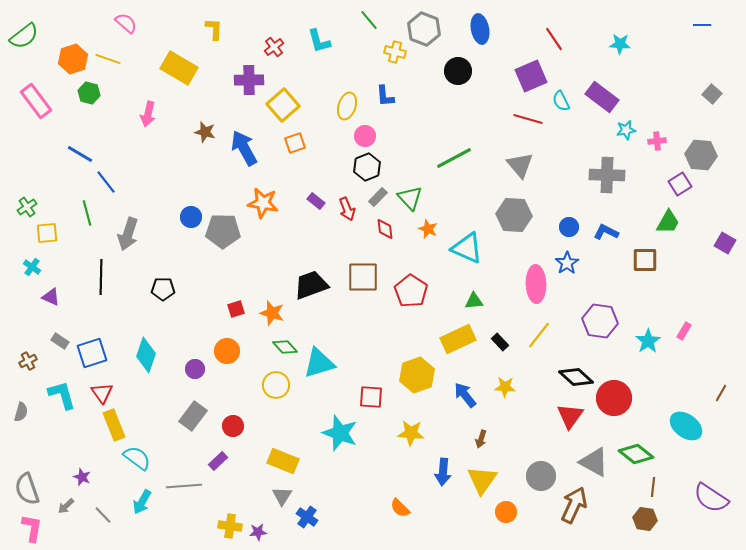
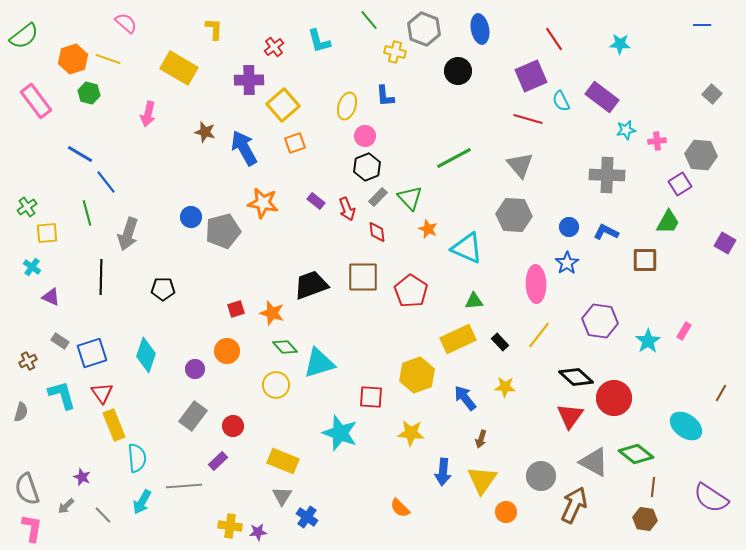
red diamond at (385, 229): moved 8 px left, 3 px down
gray pentagon at (223, 231): rotated 16 degrees counterclockwise
blue arrow at (465, 395): moved 3 px down
cyan semicircle at (137, 458): rotated 48 degrees clockwise
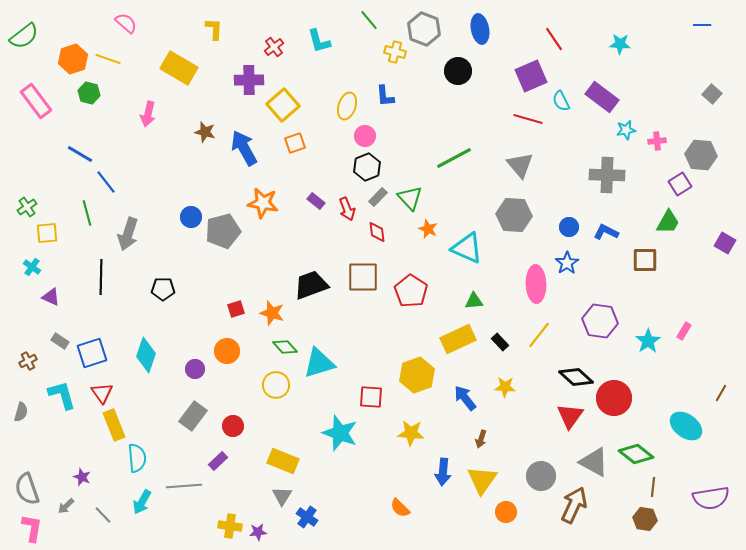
purple semicircle at (711, 498): rotated 42 degrees counterclockwise
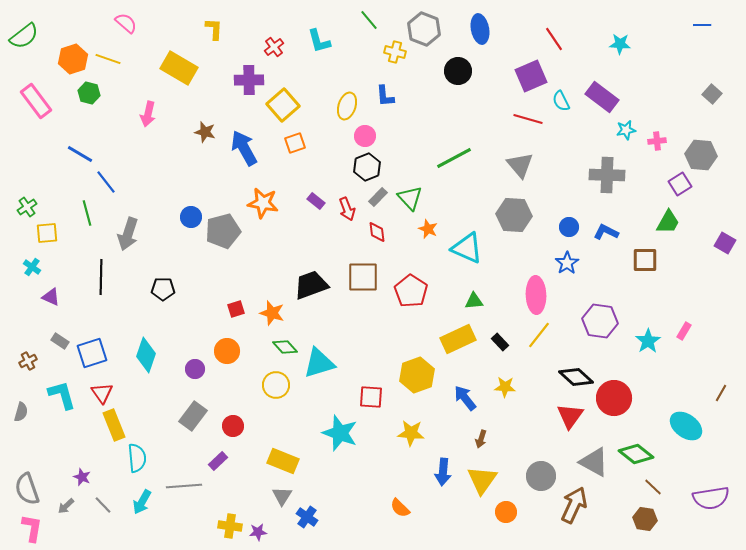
pink ellipse at (536, 284): moved 11 px down
brown line at (653, 487): rotated 54 degrees counterclockwise
gray line at (103, 515): moved 10 px up
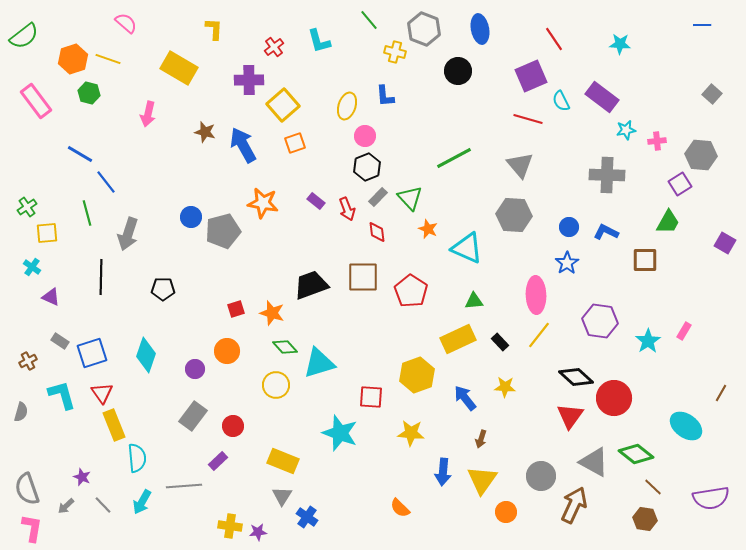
blue arrow at (244, 148): moved 1 px left, 3 px up
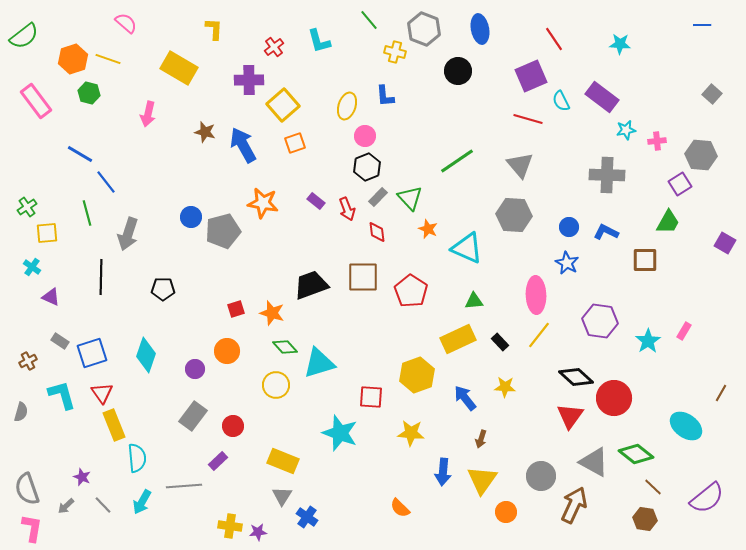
green line at (454, 158): moved 3 px right, 3 px down; rotated 6 degrees counterclockwise
blue star at (567, 263): rotated 10 degrees counterclockwise
purple semicircle at (711, 498): moved 4 px left; rotated 30 degrees counterclockwise
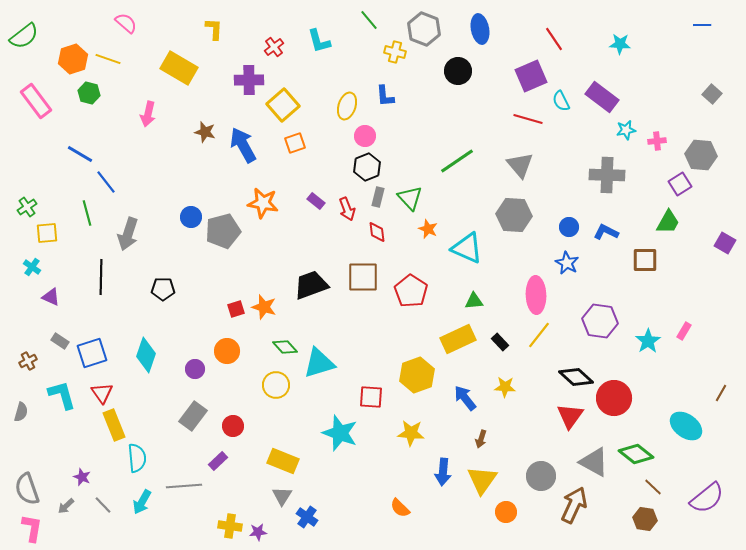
gray rectangle at (378, 197): rotated 30 degrees counterclockwise
orange star at (272, 313): moved 8 px left, 6 px up
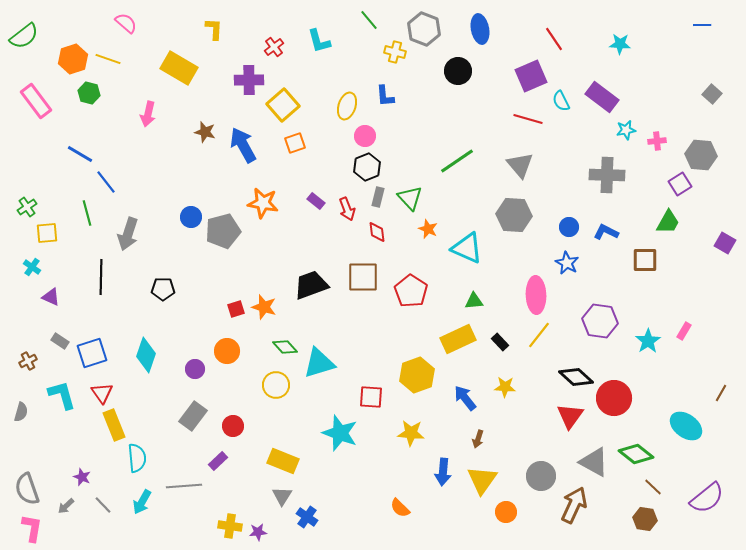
brown arrow at (481, 439): moved 3 px left
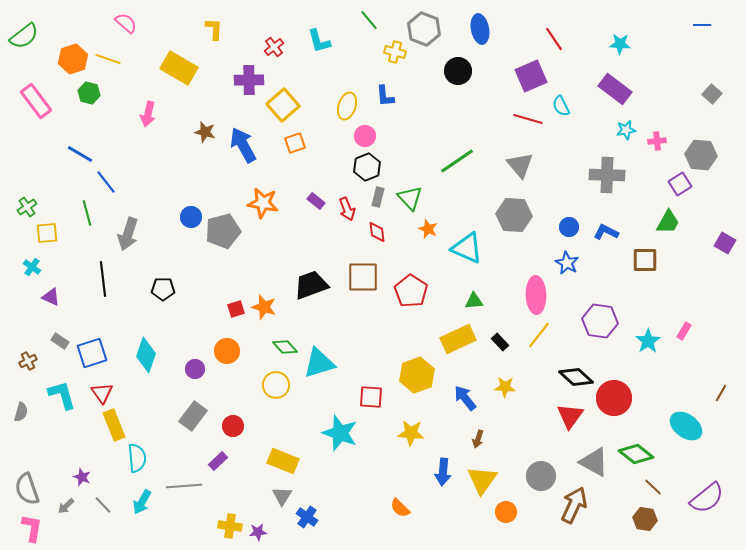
purple rectangle at (602, 97): moved 13 px right, 8 px up
cyan semicircle at (561, 101): moved 5 px down
black line at (101, 277): moved 2 px right, 2 px down; rotated 8 degrees counterclockwise
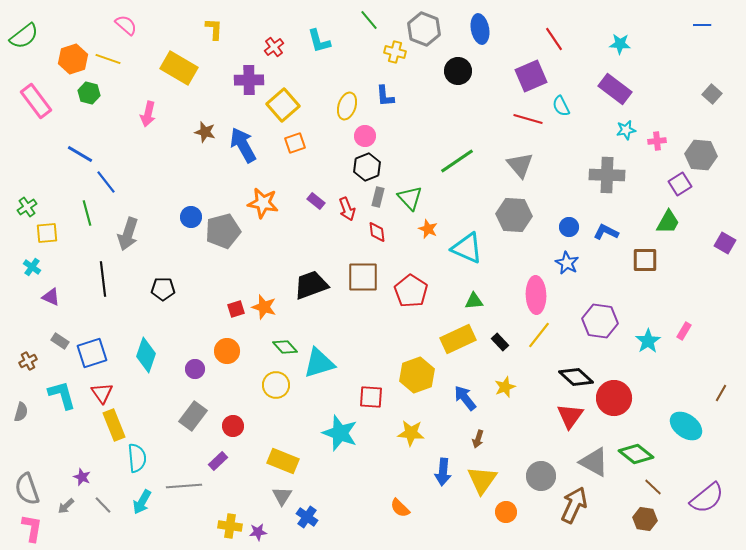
pink semicircle at (126, 23): moved 2 px down
yellow star at (505, 387): rotated 25 degrees counterclockwise
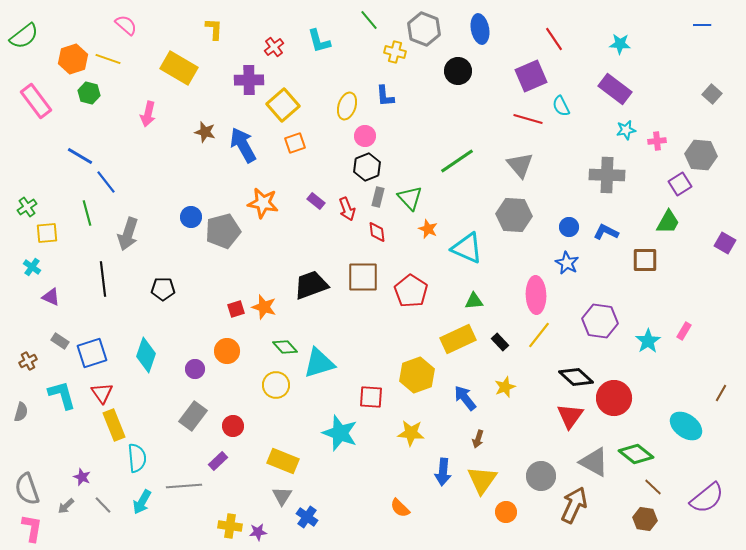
blue line at (80, 154): moved 2 px down
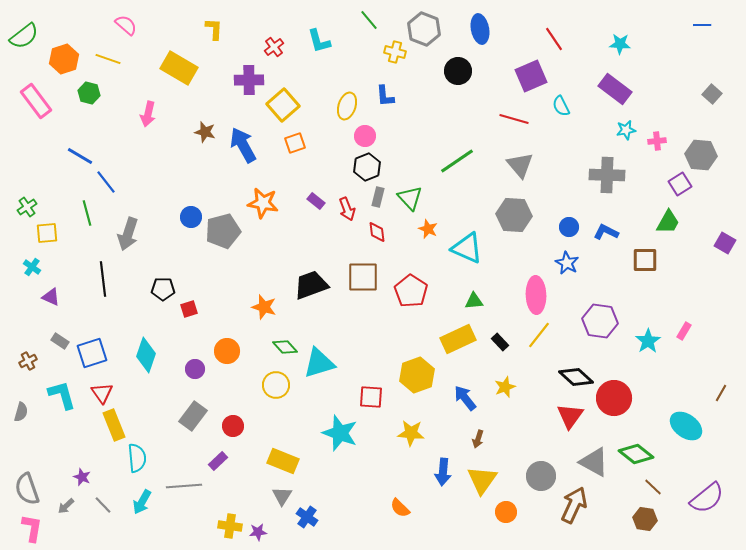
orange hexagon at (73, 59): moved 9 px left
red line at (528, 119): moved 14 px left
red square at (236, 309): moved 47 px left
